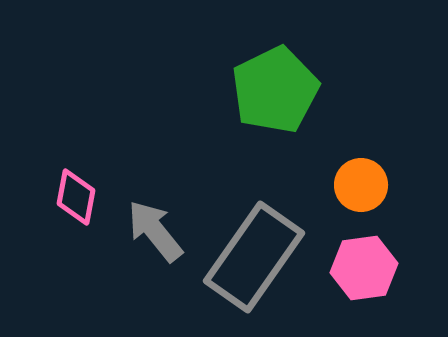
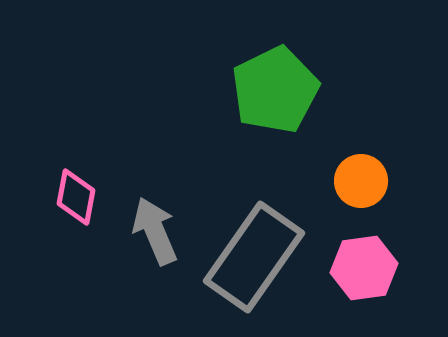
orange circle: moved 4 px up
gray arrow: rotated 16 degrees clockwise
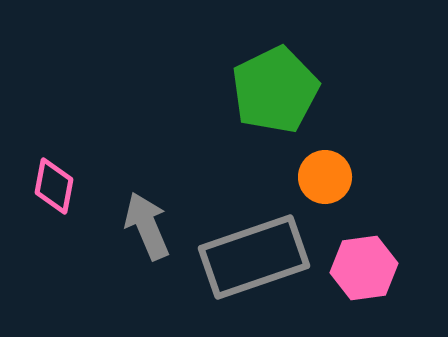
orange circle: moved 36 px left, 4 px up
pink diamond: moved 22 px left, 11 px up
gray arrow: moved 8 px left, 5 px up
gray rectangle: rotated 36 degrees clockwise
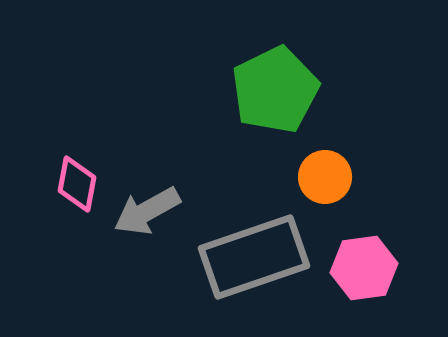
pink diamond: moved 23 px right, 2 px up
gray arrow: moved 15 px up; rotated 96 degrees counterclockwise
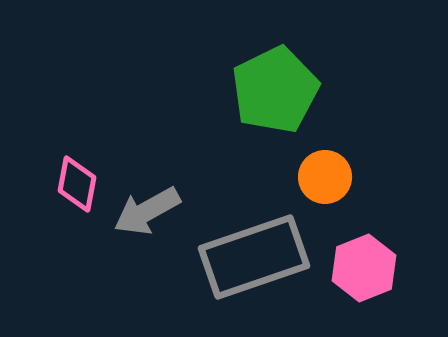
pink hexagon: rotated 14 degrees counterclockwise
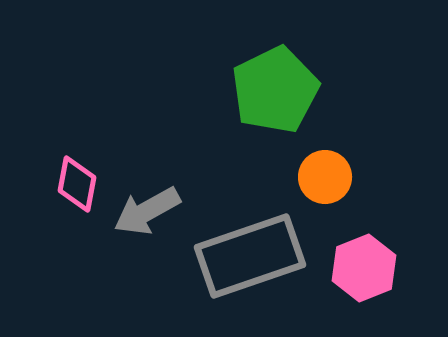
gray rectangle: moved 4 px left, 1 px up
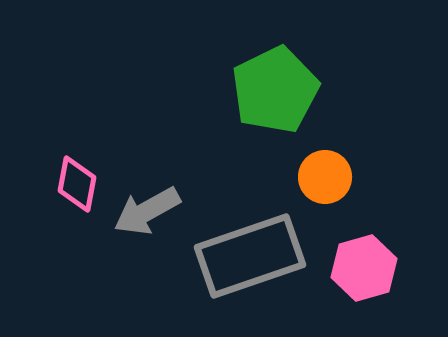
pink hexagon: rotated 6 degrees clockwise
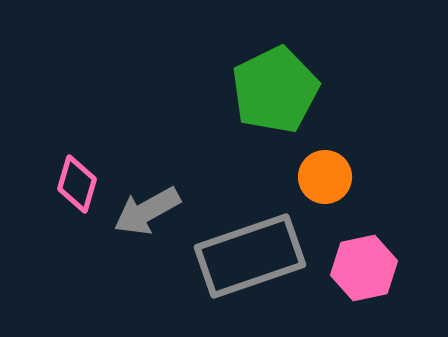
pink diamond: rotated 6 degrees clockwise
pink hexagon: rotated 4 degrees clockwise
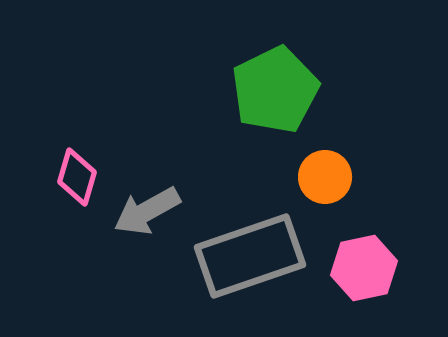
pink diamond: moved 7 px up
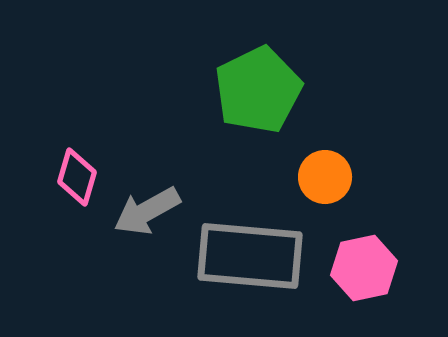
green pentagon: moved 17 px left
gray rectangle: rotated 24 degrees clockwise
